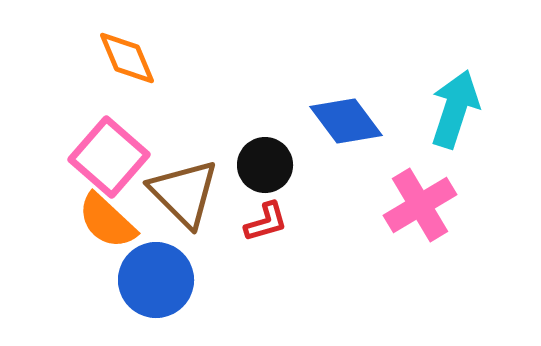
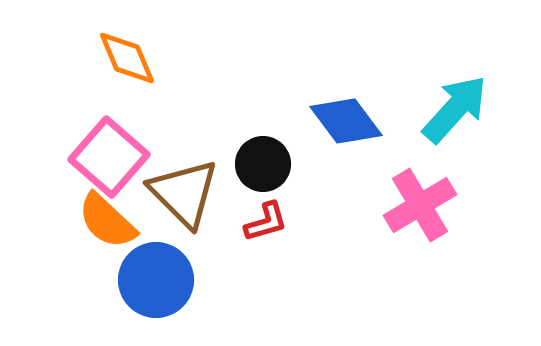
cyan arrow: rotated 24 degrees clockwise
black circle: moved 2 px left, 1 px up
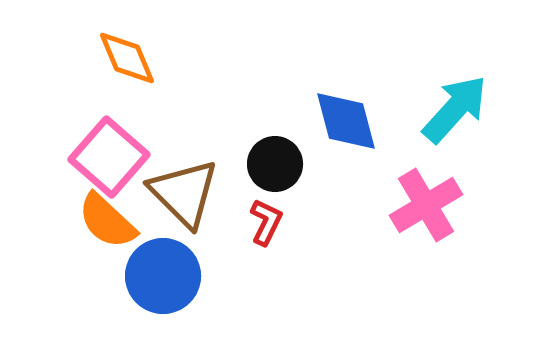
blue diamond: rotated 22 degrees clockwise
black circle: moved 12 px right
pink cross: moved 6 px right
red L-shape: rotated 48 degrees counterclockwise
blue circle: moved 7 px right, 4 px up
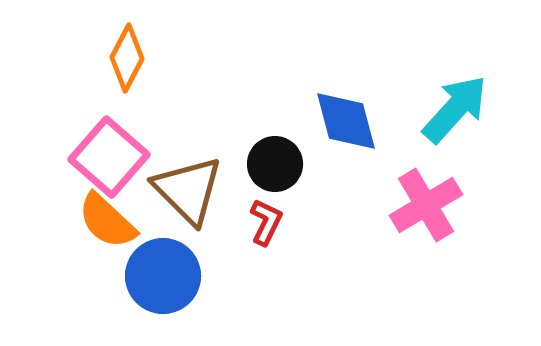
orange diamond: rotated 50 degrees clockwise
brown triangle: moved 4 px right, 3 px up
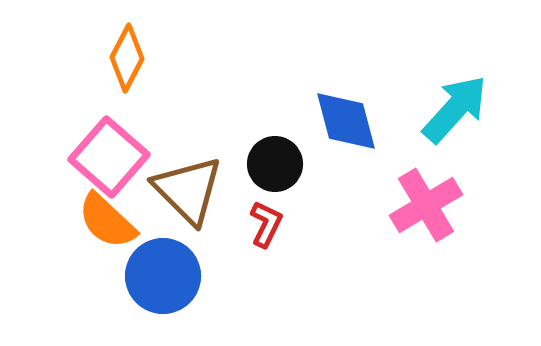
red L-shape: moved 2 px down
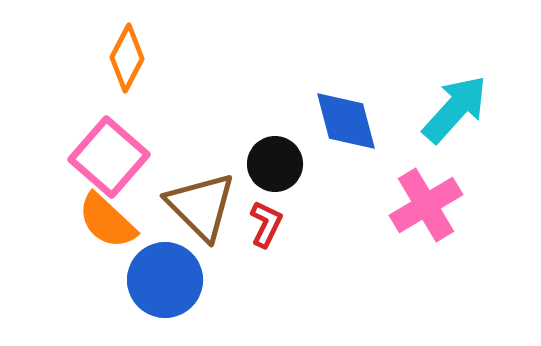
brown triangle: moved 13 px right, 16 px down
blue circle: moved 2 px right, 4 px down
